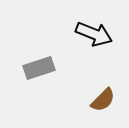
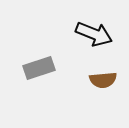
brown semicircle: moved 20 px up; rotated 40 degrees clockwise
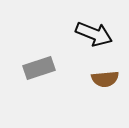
brown semicircle: moved 2 px right, 1 px up
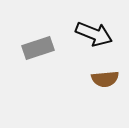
gray rectangle: moved 1 px left, 20 px up
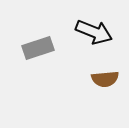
black arrow: moved 2 px up
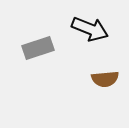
black arrow: moved 4 px left, 3 px up
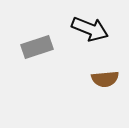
gray rectangle: moved 1 px left, 1 px up
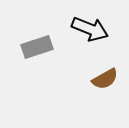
brown semicircle: rotated 24 degrees counterclockwise
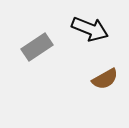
gray rectangle: rotated 16 degrees counterclockwise
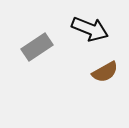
brown semicircle: moved 7 px up
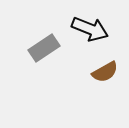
gray rectangle: moved 7 px right, 1 px down
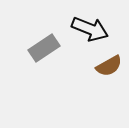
brown semicircle: moved 4 px right, 6 px up
